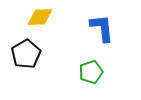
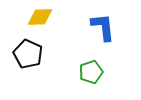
blue L-shape: moved 1 px right, 1 px up
black pentagon: moved 2 px right; rotated 16 degrees counterclockwise
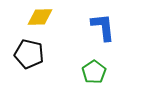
black pentagon: moved 1 px right; rotated 12 degrees counterclockwise
green pentagon: moved 3 px right; rotated 15 degrees counterclockwise
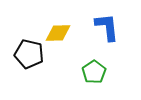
yellow diamond: moved 18 px right, 16 px down
blue L-shape: moved 4 px right
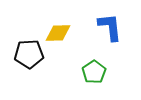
blue L-shape: moved 3 px right
black pentagon: rotated 16 degrees counterclockwise
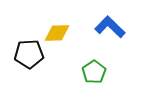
blue L-shape: rotated 40 degrees counterclockwise
yellow diamond: moved 1 px left
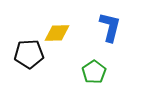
blue L-shape: rotated 60 degrees clockwise
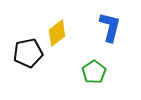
yellow diamond: rotated 36 degrees counterclockwise
black pentagon: moved 1 px left, 1 px up; rotated 8 degrees counterclockwise
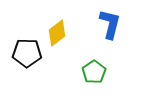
blue L-shape: moved 3 px up
black pentagon: moved 1 px left; rotated 12 degrees clockwise
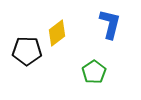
black pentagon: moved 2 px up
